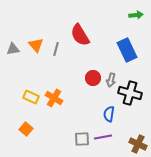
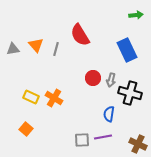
gray square: moved 1 px down
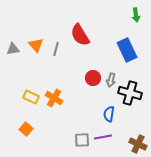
green arrow: rotated 88 degrees clockwise
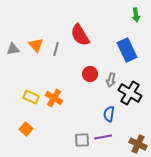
red circle: moved 3 px left, 4 px up
black cross: rotated 15 degrees clockwise
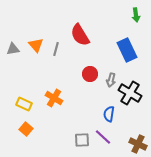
yellow rectangle: moved 7 px left, 7 px down
purple line: rotated 54 degrees clockwise
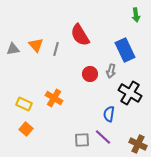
blue rectangle: moved 2 px left
gray arrow: moved 9 px up
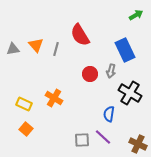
green arrow: rotated 112 degrees counterclockwise
